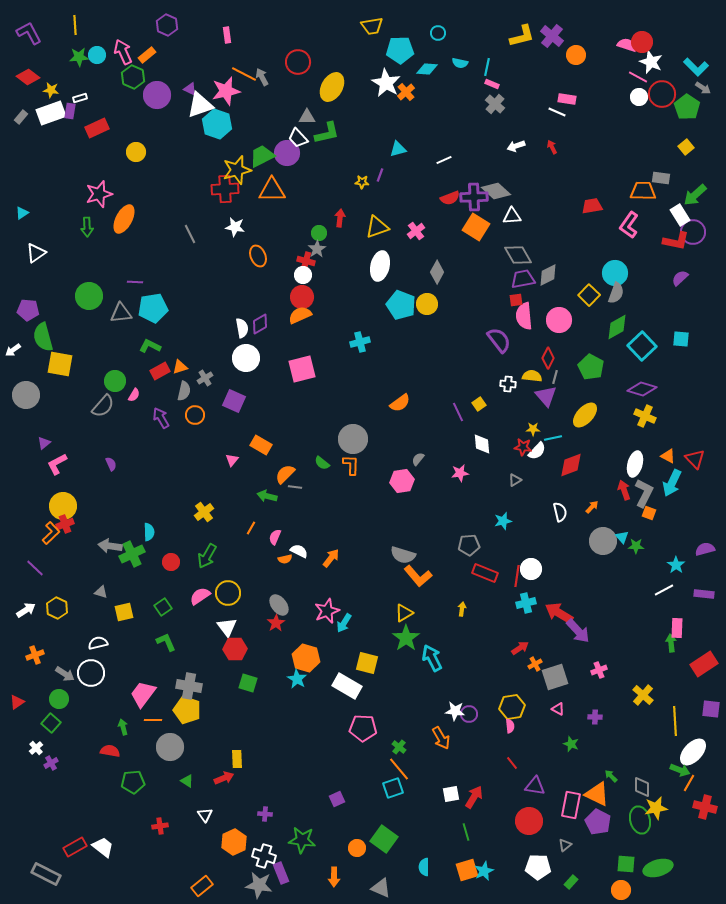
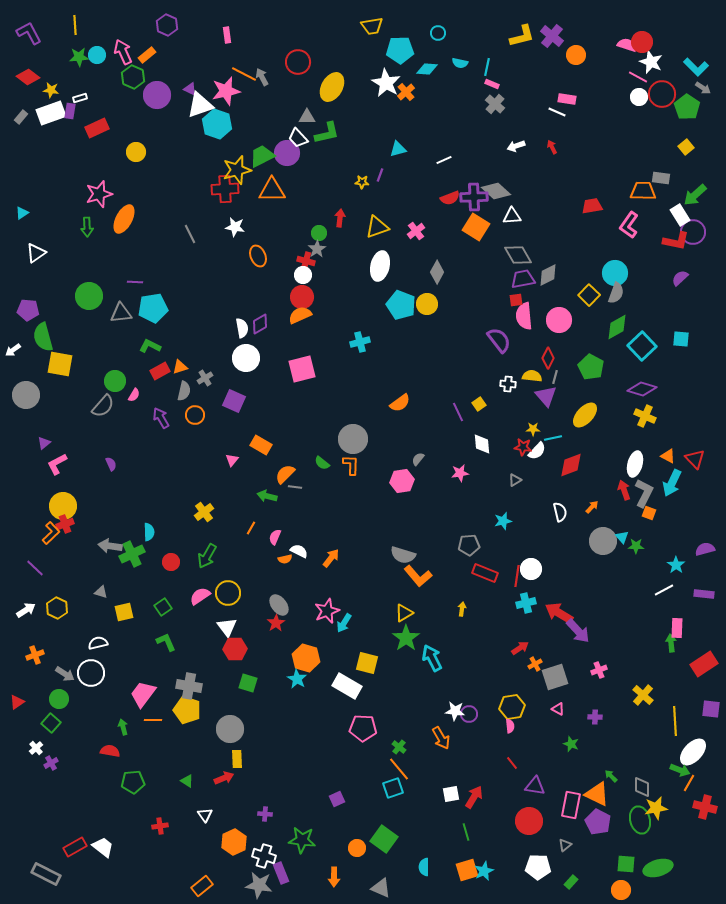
gray circle at (170, 747): moved 60 px right, 18 px up
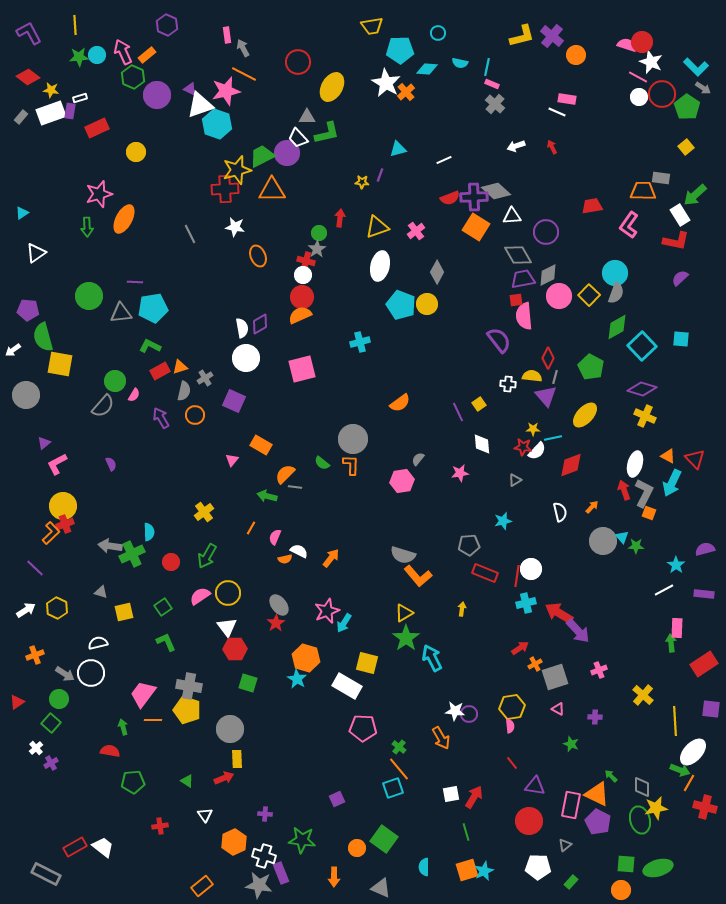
gray arrow at (262, 77): moved 19 px left, 29 px up
purple circle at (693, 232): moved 147 px left
pink circle at (559, 320): moved 24 px up
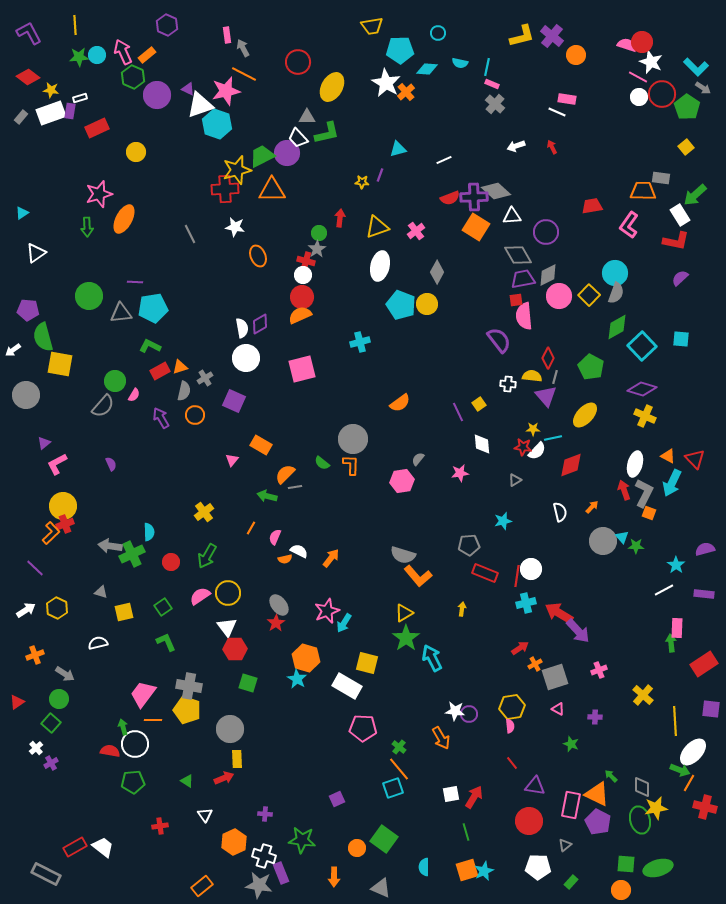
purple triangle at (190, 89): moved 2 px left
gray line at (295, 487): rotated 16 degrees counterclockwise
white circle at (91, 673): moved 44 px right, 71 px down
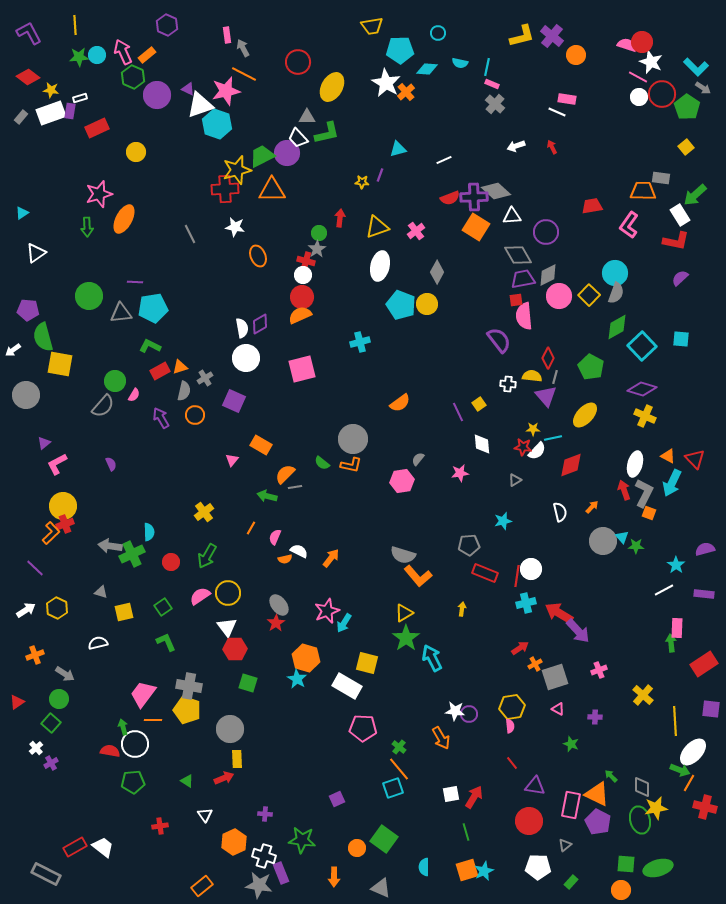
orange L-shape at (351, 465): rotated 100 degrees clockwise
